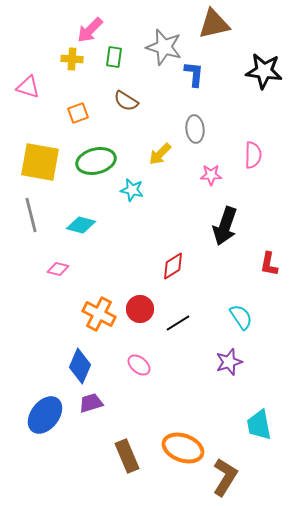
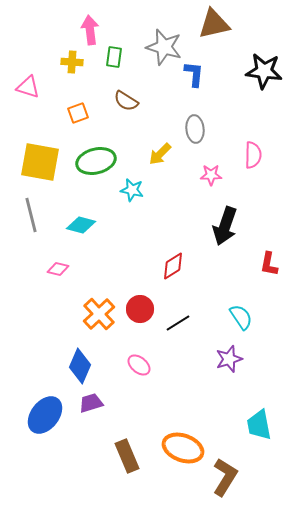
pink arrow: rotated 128 degrees clockwise
yellow cross: moved 3 px down
orange cross: rotated 20 degrees clockwise
purple star: moved 3 px up
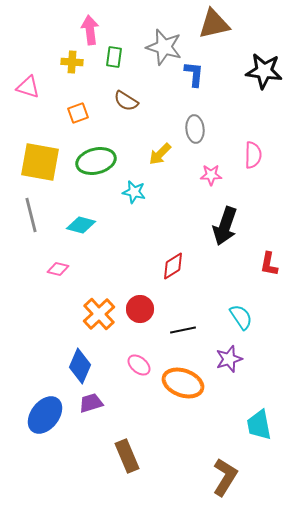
cyan star: moved 2 px right, 2 px down
black line: moved 5 px right, 7 px down; rotated 20 degrees clockwise
orange ellipse: moved 65 px up
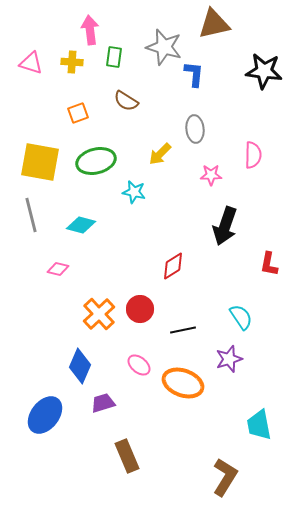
pink triangle: moved 3 px right, 24 px up
purple trapezoid: moved 12 px right
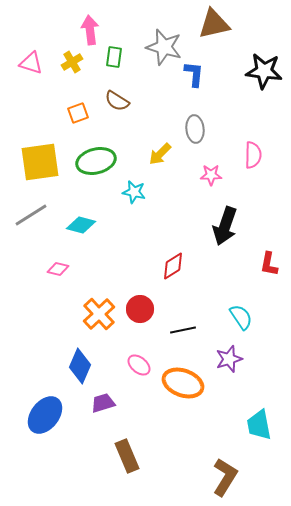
yellow cross: rotated 35 degrees counterclockwise
brown semicircle: moved 9 px left
yellow square: rotated 18 degrees counterclockwise
gray line: rotated 72 degrees clockwise
